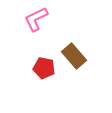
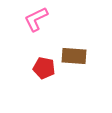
brown rectangle: rotated 45 degrees counterclockwise
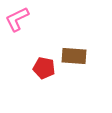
pink L-shape: moved 19 px left
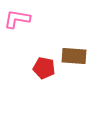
pink L-shape: rotated 36 degrees clockwise
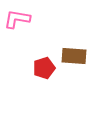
red pentagon: rotated 30 degrees counterclockwise
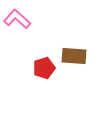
pink L-shape: rotated 32 degrees clockwise
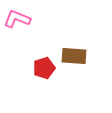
pink L-shape: rotated 20 degrees counterclockwise
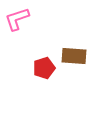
pink L-shape: rotated 40 degrees counterclockwise
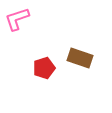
brown rectangle: moved 6 px right, 2 px down; rotated 15 degrees clockwise
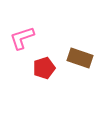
pink L-shape: moved 5 px right, 19 px down
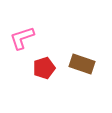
brown rectangle: moved 2 px right, 6 px down
